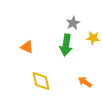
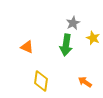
yellow star: rotated 16 degrees clockwise
yellow diamond: rotated 20 degrees clockwise
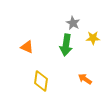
gray star: rotated 16 degrees counterclockwise
yellow star: rotated 24 degrees counterclockwise
orange arrow: moved 3 px up
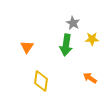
yellow star: moved 1 px left, 1 px down
orange triangle: rotated 40 degrees clockwise
orange arrow: moved 5 px right, 1 px up
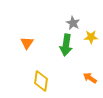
yellow star: moved 1 px left, 2 px up
orange triangle: moved 4 px up
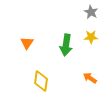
gray star: moved 18 px right, 11 px up
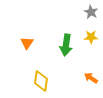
orange arrow: moved 1 px right
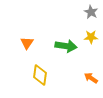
green arrow: moved 1 px down; rotated 90 degrees counterclockwise
yellow diamond: moved 1 px left, 6 px up
